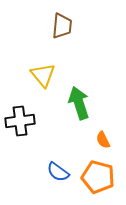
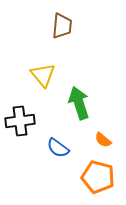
orange semicircle: rotated 24 degrees counterclockwise
blue semicircle: moved 24 px up
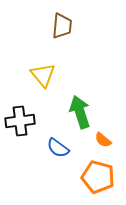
green arrow: moved 1 px right, 9 px down
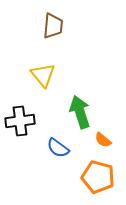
brown trapezoid: moved 9 px left
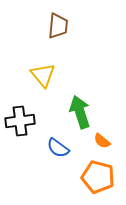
brown trapezoid: moved 5 px right
orange semicircle: moved 1 px left, 1 px down
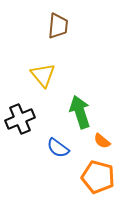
black cross: moved 2 px up; rotated 16 degrees counterclockwise
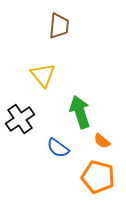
brown trapezoid: moved 1 px right
black cross: rotated 12 degrees counterclockwise
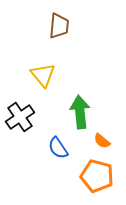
green arrow: rotated 12 degrees clockwise
black cross: moved 2 px up
blue semicircle: rotated 20 degrees clockwise
orange pentagon: moved 1 px left, 1 px up
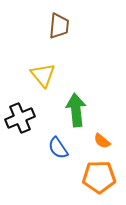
green arrow: moved 4 px left, 2 px up
black cross: moved 1 px down; rotated 12 degrees clockwise
orange pentagon: moved 2 px right, 1 px down; rotated 16 degrees counterclockwise
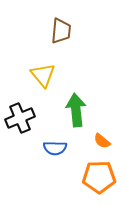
brown trapezoid: moved 2 px right, 5 px down
blue semicircle: moved 3 px left; rotated 55 degrees counterclockwise
